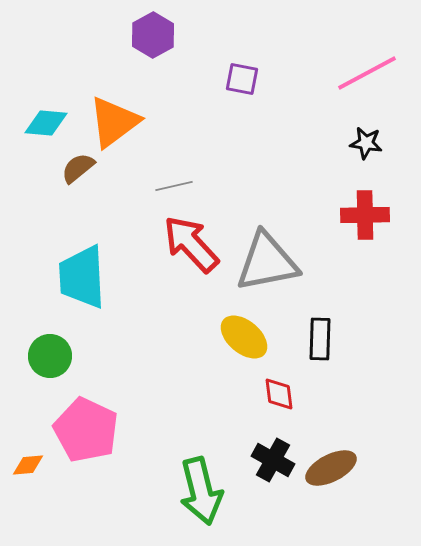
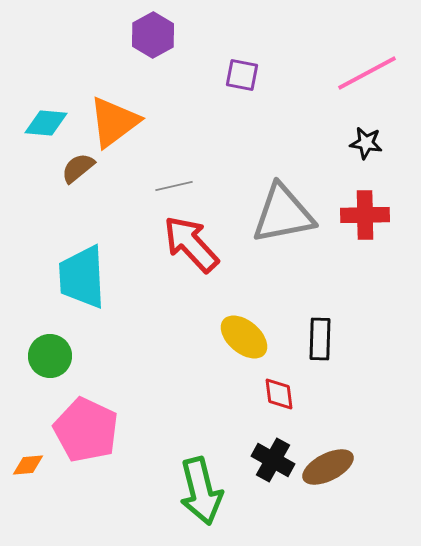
purple square: moved 4 px up
gray triangle: moved 16 px right, 48 px up
brown ellipse: moved 3 px left, 1 px up
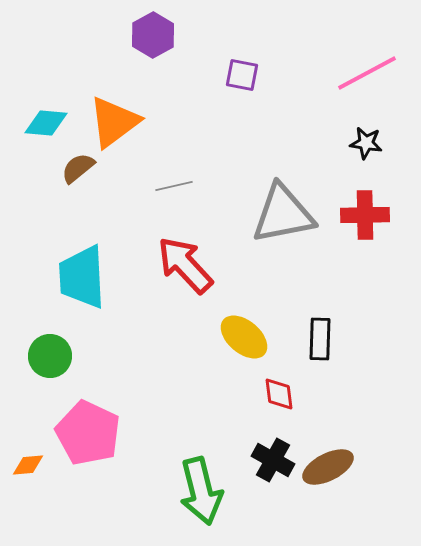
red arrow: moved 6 px left, 21 px down
pink pentagon: moved 2 px right, 3 px down
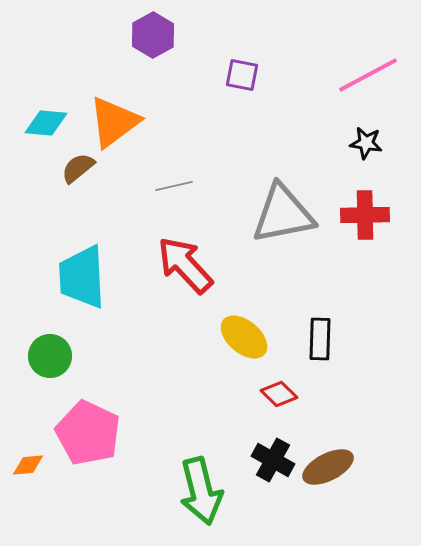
pink line: moved 1 px right, 2 px down
red diamond: rotated 39 degrees counterclockwise
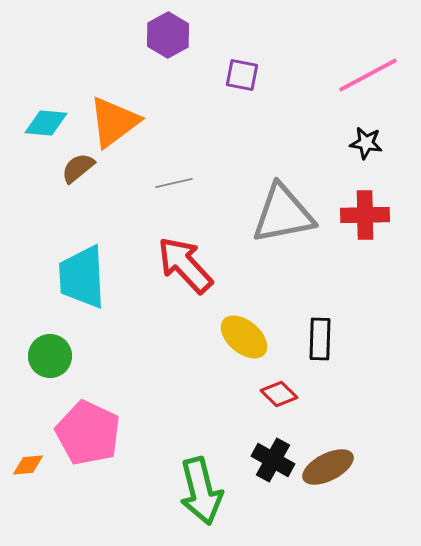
purple hexagon: moved 15 px right
gray line: moved 3 px up
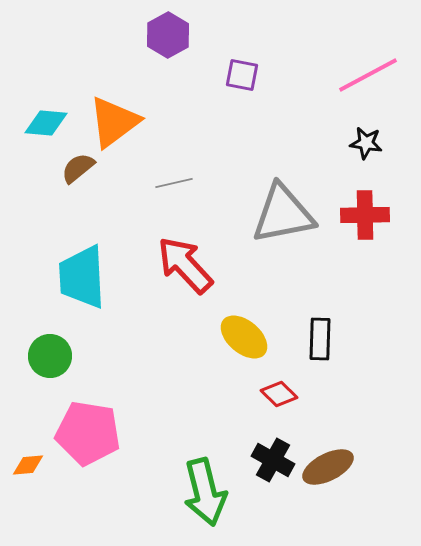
pink pentagon: rotated 16 degrees counterclockwise
green arrow: moved 4 px right, 1 px down
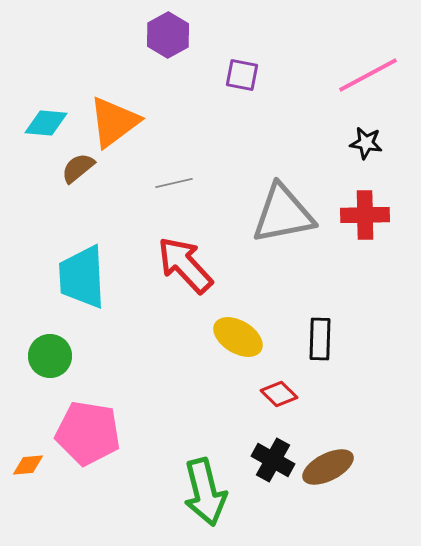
yellow ellipse: moved 6 px left; rotated 9 degrees counterclockwise
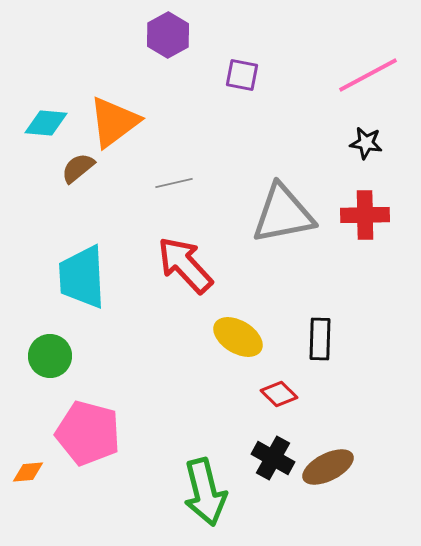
pink pentagon: rotated 6 degrees clockwise
black cross: moved 2 px up
orange diamond: moved 7 px down
